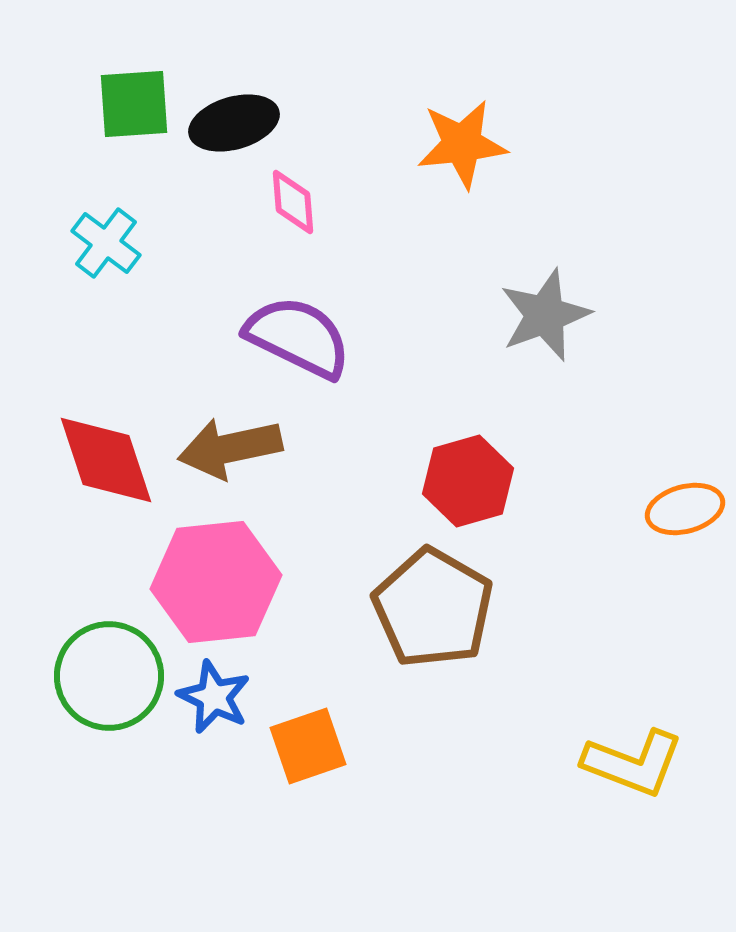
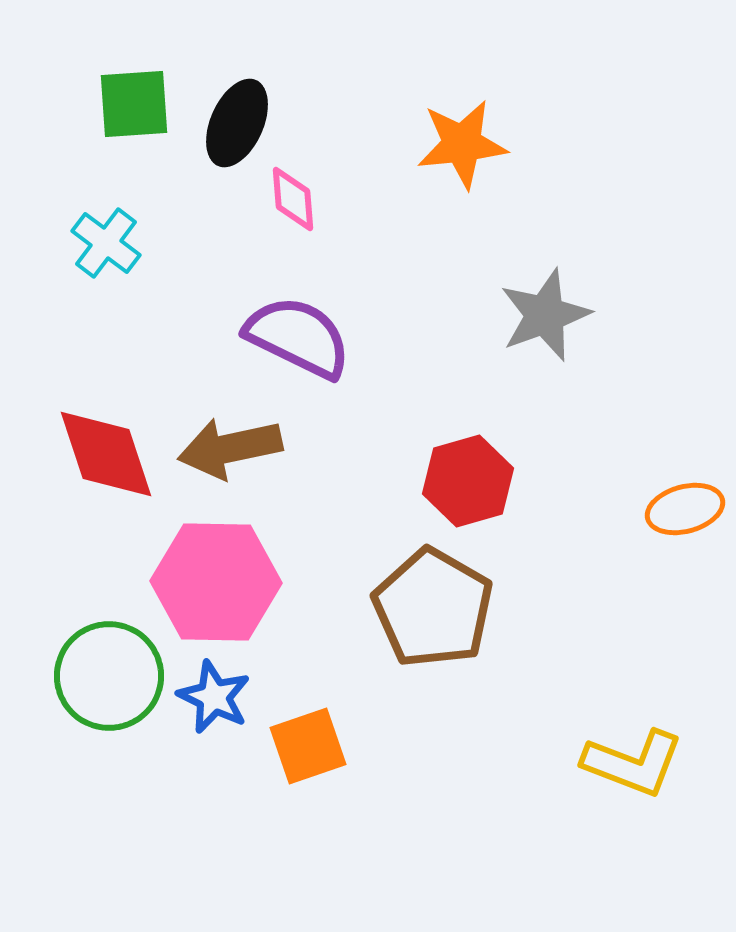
black ellipse: moved 3 px right; rotated 50 degrees counterclockwise
pink diamond: moved 3 px up
red diamond: moved 6 px up
pink hexagon: rotated 7 degrees clockwise
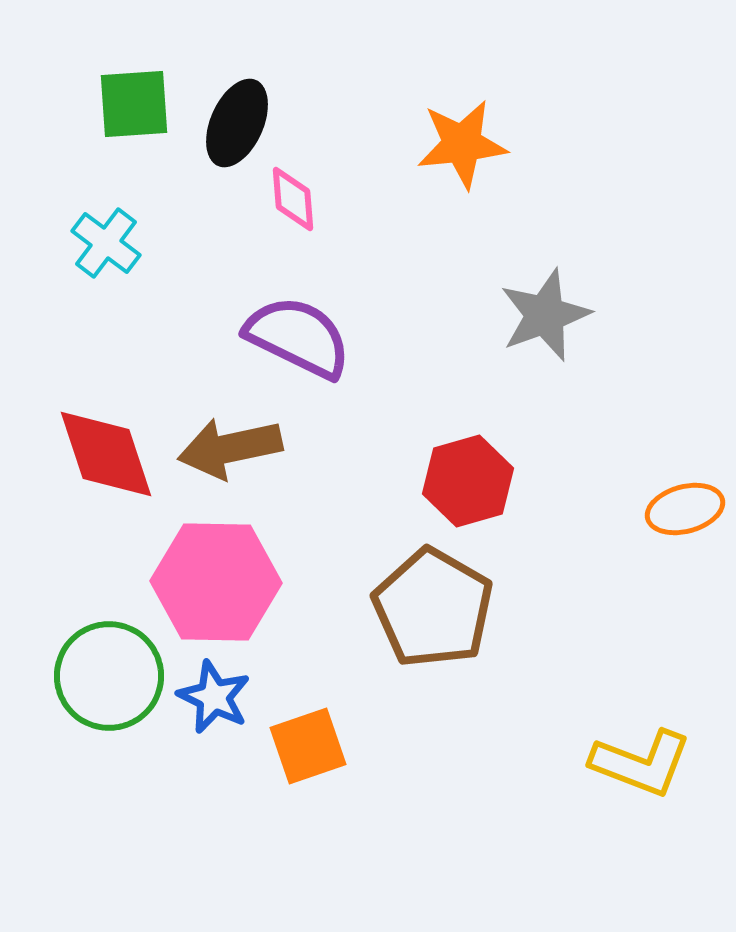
yellow L-shape: moved 8 px right
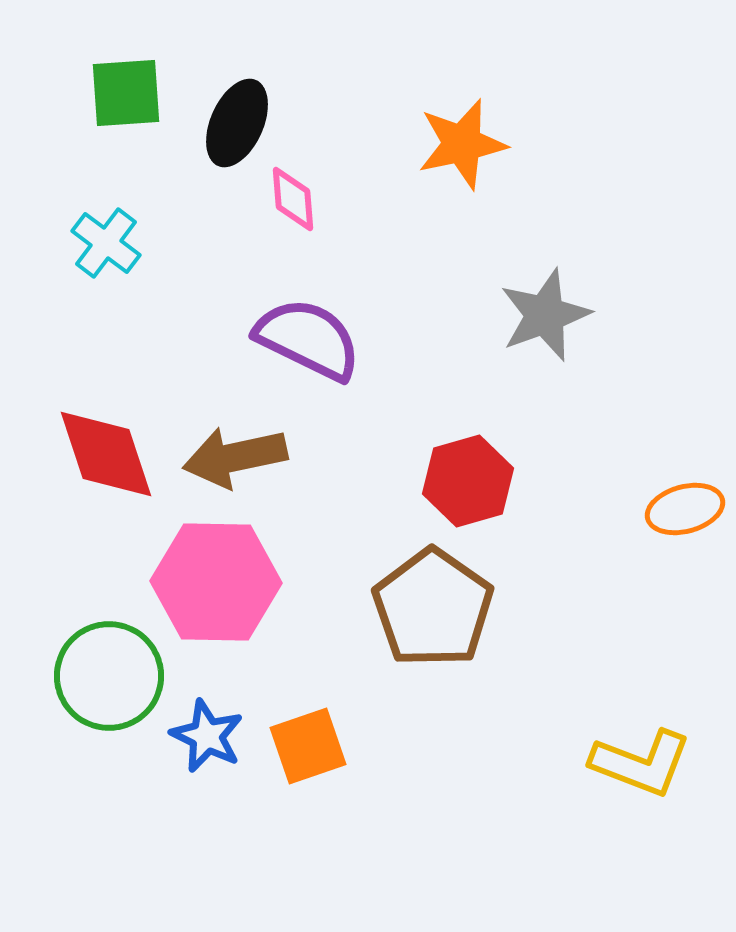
green square: moved 8 px left, 11 px up
orange star: rotated 6 degrees counterclockwise
purple semicircle: moved 10 px right, 2 px down
brown arrow: moved 5 px right, 9 px down
brown pentagon: rotated 5 degrees clockwise
blue star: moved 7 px left, 39 px down
